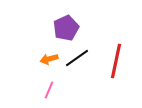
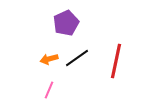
purple pentagon: moved 5 px up
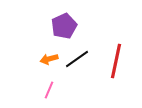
purple pentagon: moved 2 px left, 3 px down
black line: moved 1 px down
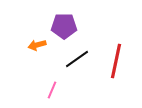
purple pentagon: rotated 25 degrees clockwise
orange arrow: moved 12 px left, 14 px up
pink line: moved 3 px right
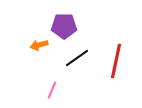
orange arrow: moved 2 px right
black line: moved 1 px up
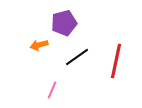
purple pentagon: moved 3 px up; rotated 15 degrees counterclockwise
black line: moved 1 px up
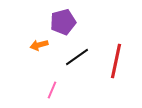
purple pentagon: moved 1 px left, 1 px up
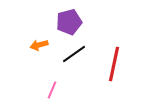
purple pentagon: moved 6 px right
black line: moved 3 px left, 3 px up
red line: moved 2 px left, 3 px down
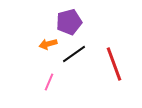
orange arrow: moved 9 px right, 1 px up
red line: rotated 32 degrees counterclockwise
pink line: moved 3 px left, 8 px up
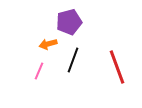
black line: moved 1 px left, 6 px down; rotated 35 degrees counterclockwise
red line: moved 3 px right, 3 px down
pink line: moved 10 px left, 11 px up
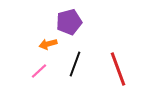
black line: moved 2 px right, 4 px down
red line: moved 1 px right, 2 px down
pink line: rotated 24 degrees clockwise
